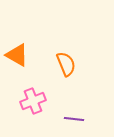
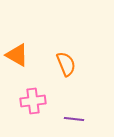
pink cross: rotated 15 degrees clockwise
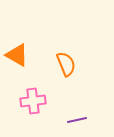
purple line: moved 3 px right, 1 px down; rotated 18 degrees counterclockwise
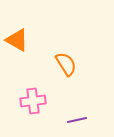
orange triangle: moved 15 px up
orange semicircle: rotated 10 degrees counterclockwise
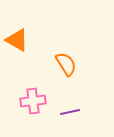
purple line: moved 7 px left, 8 px up
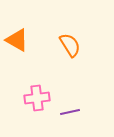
orange semicircle: moved 4 px right, 19 px up
pink cross: moved 4 px right, 3 px up
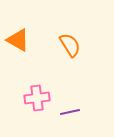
orange triangle: moved 1 px right
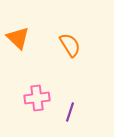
orange triangle: moved 2 px up; rotated 15 degrees clockwise
purple line: rotated 60 degrees counterclockwise
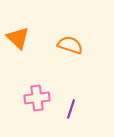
orange semicircle: rotated 40 degrees counterclockwise
purple line: moved 1 px right, 3 px up
